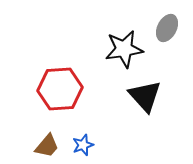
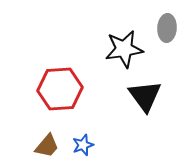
gray ellipse: rotated 24 degrees counterclockwise
black triangle: rotated 6 degrees clockwise
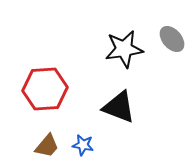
gray ellipse: moved 5 px right, 11 px down; rotated 44 degrees counterclockwise
red hexagon: moved 15 px left
black triangle: moved 26 px left, 11 px down; rotated 33 degrees counterclockwise
blue star: rotated 30 degrees clockwise
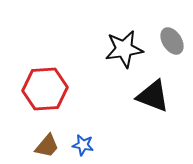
gray ellipse: moved 2 px down; rotated 8 degrees clockwise
black triangle: moved 34 px right, 11 px up
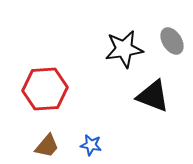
blue star: moved 8 px right
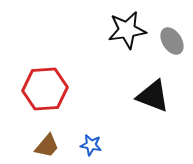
black star: moved 3 px right, 19 px up
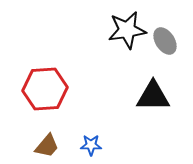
gray ellipse: moved 7 px left
black triangle: rotated 21 degrees counterclockwise
blue star: rotated 10 degrees counterclockwise
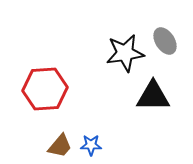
black star: moved 2 px left, 23 px down
brown trapezoid: moved 13 px right
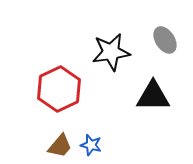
gray ellipse: moved 1 px up
black star: moved 14 px left, 1 px up
red hexagon: moved 14 px right; rotated 21 degrees counterclockwise
blue star: rotated 15 degrees clockwise
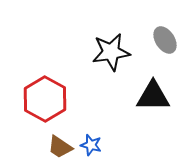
red hexagon: moved 14 px left, 10 px down; rotated 6 degrees counterclockwise
brown trapezoid: moved 1 px down; rotated 84 degrees clockwise
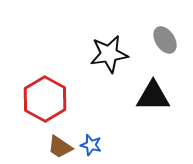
black star: moved 2 px left, 2 px down
